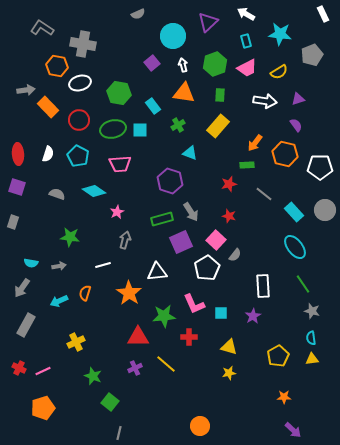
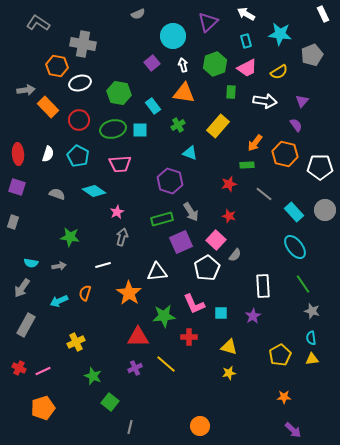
gray L-shape at (42, 28): moved 4 px left, 5 px up
green rectangle at (220, 95): moved 11 px right, 3 px up
purple triangle at (298, 99): moved 4 px right, 2 px down; rotated 32 degrees counterclockwise
gray arrow at (125, 240): moved 3 px left, 3 px up
yellow pentagon at (278, 356): moved 2 px right, 1 px up
gray line at (119, 433): moved 11 px right, 6 px up
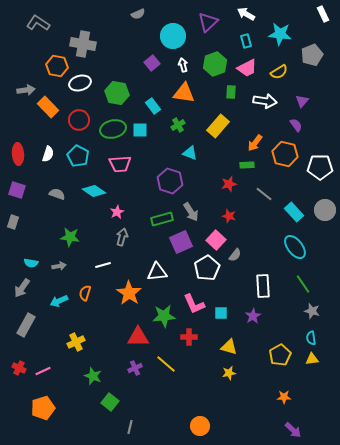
green hexagon at (119, 93): moved 2 px left
purple square at (17, 187): moved 3 px down
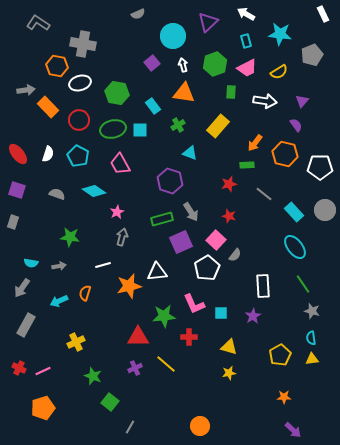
red ellipse at (18, 154): rotated 35 degrees counterclockwise
pink trapezoid at (120, 164): rotated 65 degrees clockwise
orange star at (129, 293): moved 7 px up; rotated 25 degrees clockwise
gray line at (130, 427): rotated 16 degrees clockwise
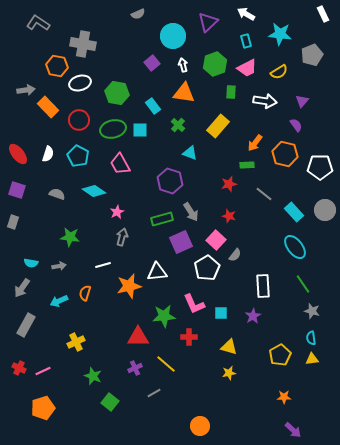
green cross at (178, 125): rotated 16 degrees counterclockwise
gray line at (130, 427): moved 24 px right, 34 px up; rotated 32 degrees clockwise
